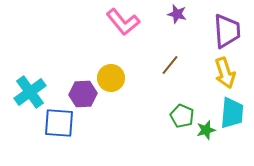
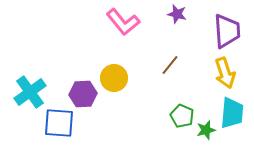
yellow circle: moved 3 px right
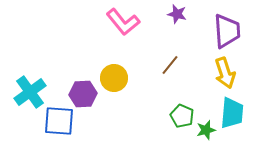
blue square: moved 2 px up
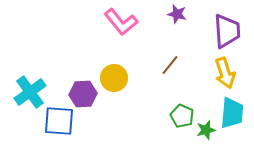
pink L-shape: moved 2 px left
